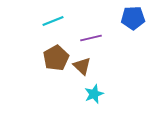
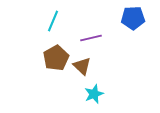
cyan line: rotated 45 degrees counterclockwise
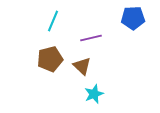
brown pentagon: moved 6 px left, 1 px down; rotated 15 degrees clockwise
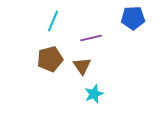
brown triangle: rotated 12 degrees clockwise
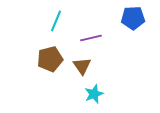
cyan line: moved 3 px right
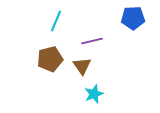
purple line: moved 1 px right, 3 px down
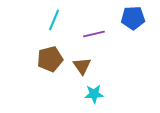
cyan line: moved 2 px left, 1 px up
purple line: moved 2 px right, 7 px up
cyan star: rotated 18 degrees clockwise
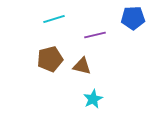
cyan line: moved 1 px up; rotated 50 degrees clockwise
purple line: moved 1 px right, 1 px down
brown triangle: rotated 42 degrees counterclockwise
cyan star: moved 1 px left, 5 px down; rotated 24 degrees counterclockwise
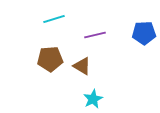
blue pentagon: moved 11 px right, 15 px down
brown pentagon: rotated 10 degrees clockwise
brown triangle: rotated 18 degrees clockwise
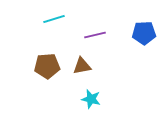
brown pentagon: moved 3 px left, 7 px down
brown triangle: rotated 42 degrees counterclockwise
cyan star: moved 2 px left; rotated 30 degrees counterclockwise
